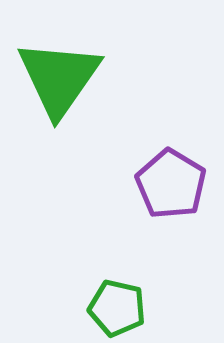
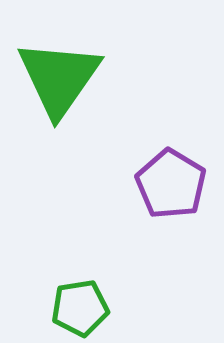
green pentagon: moved 37 px left; rotated 22 degrees counterclockwise
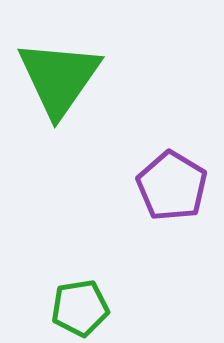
purple pentagon: moved 1 px right, 2 px down
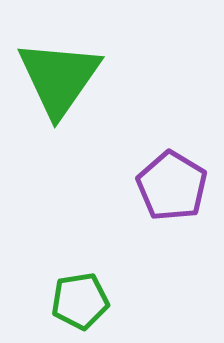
green pentagon: moved 7 px up
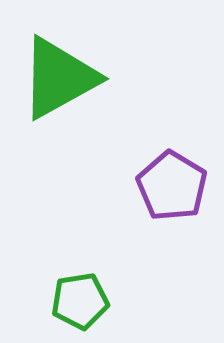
green triangle: rotated 26 degrees clockwise
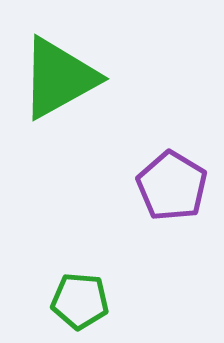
green pentagon: rotated 14 degrees clockwise
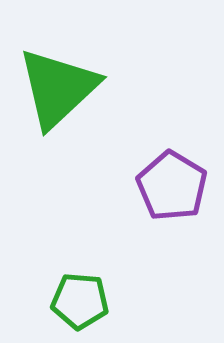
green triangle: moved 1 px left, 10 px down; rotated 14 degrees counterclockwise
